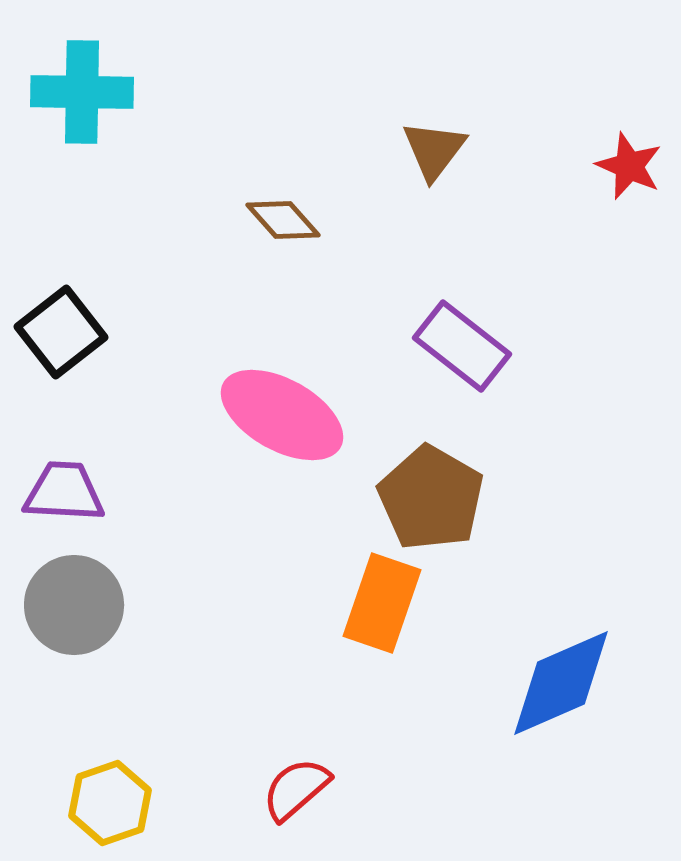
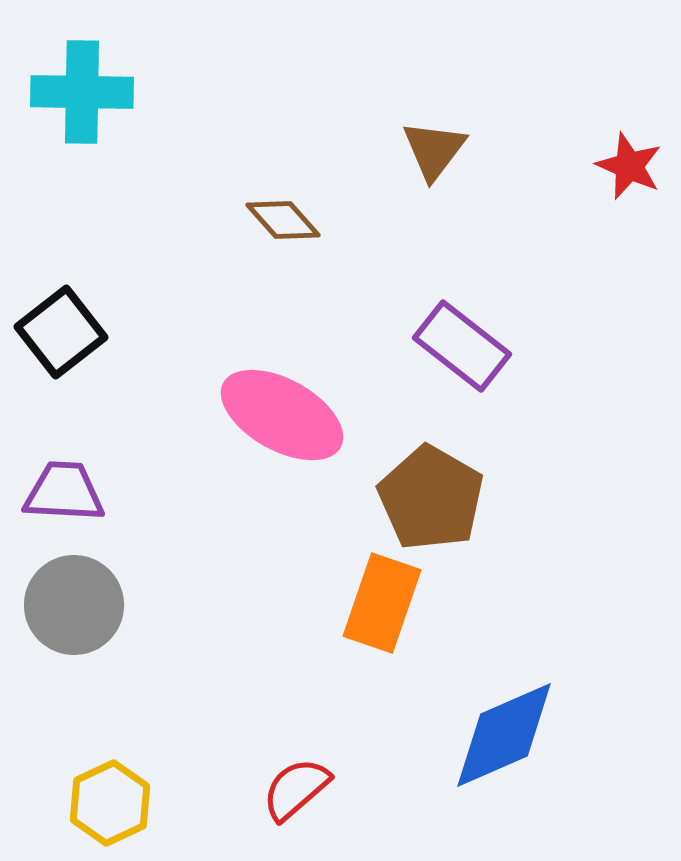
blue diamond: moved 57 px left, 52 px down
yellow hexagon: rotated 6 degrees counterclockwise
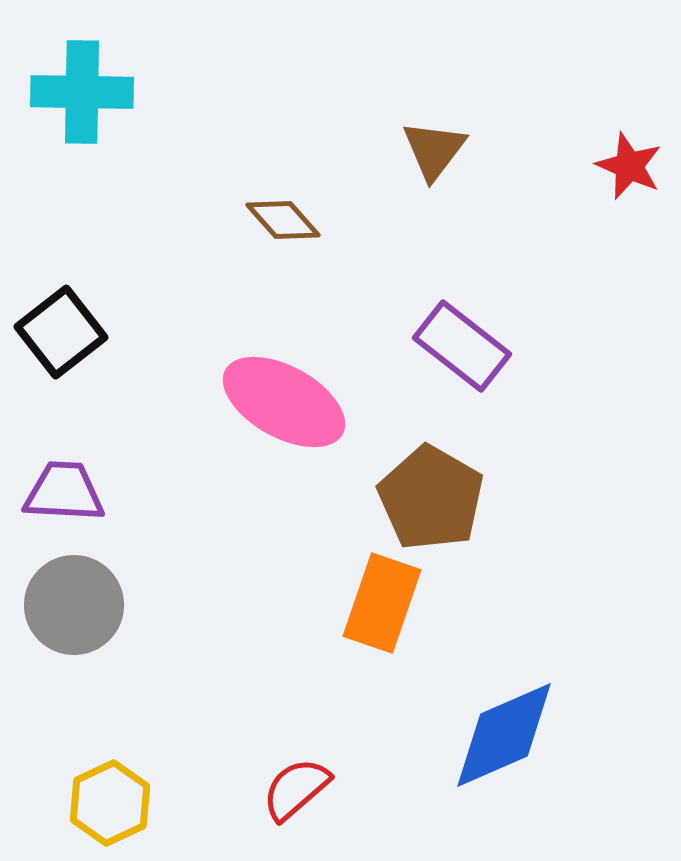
pink ellipse: moved 2 px right, 13 px up
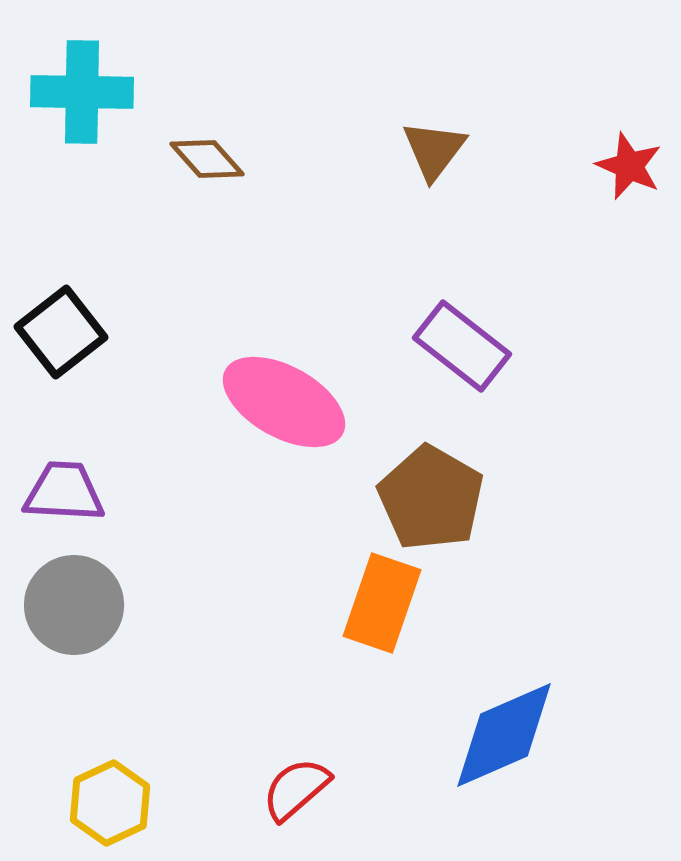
brown diamond: moved 76 px left, 61 px up
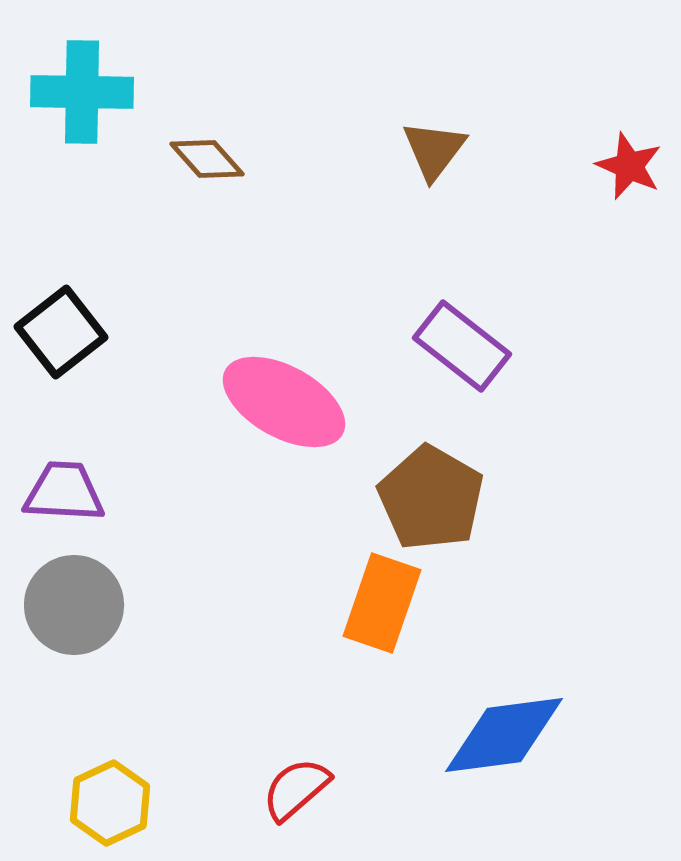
blue diamond: rotated 16 degrees clockwise
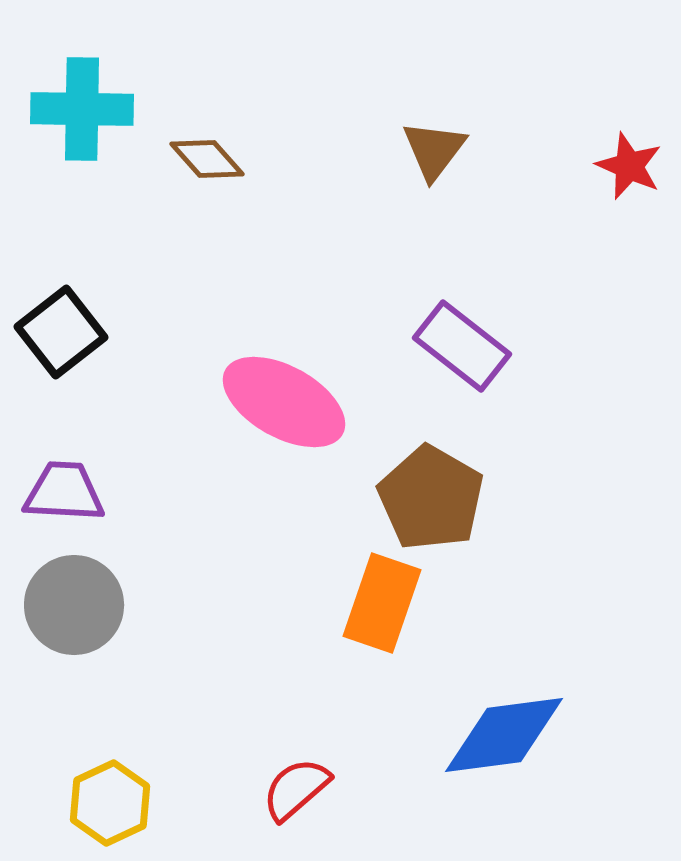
cyan cross: moved 17 px down
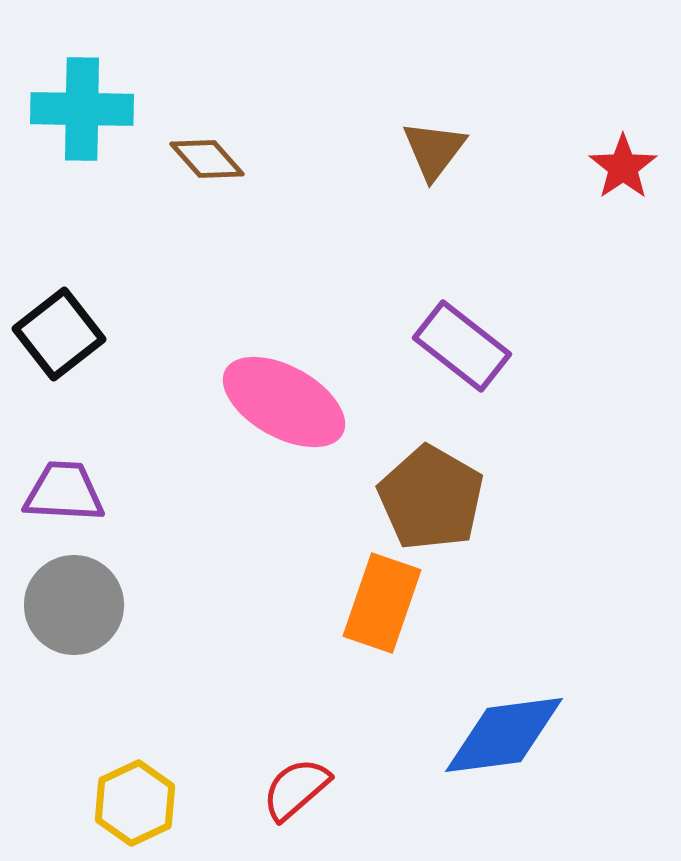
red star: moved 6 px left, 1 px down; rotated 14 degrees clockwise
black square: moved 2 px left, 2 px down
yellow hexagon: moved 25 px right
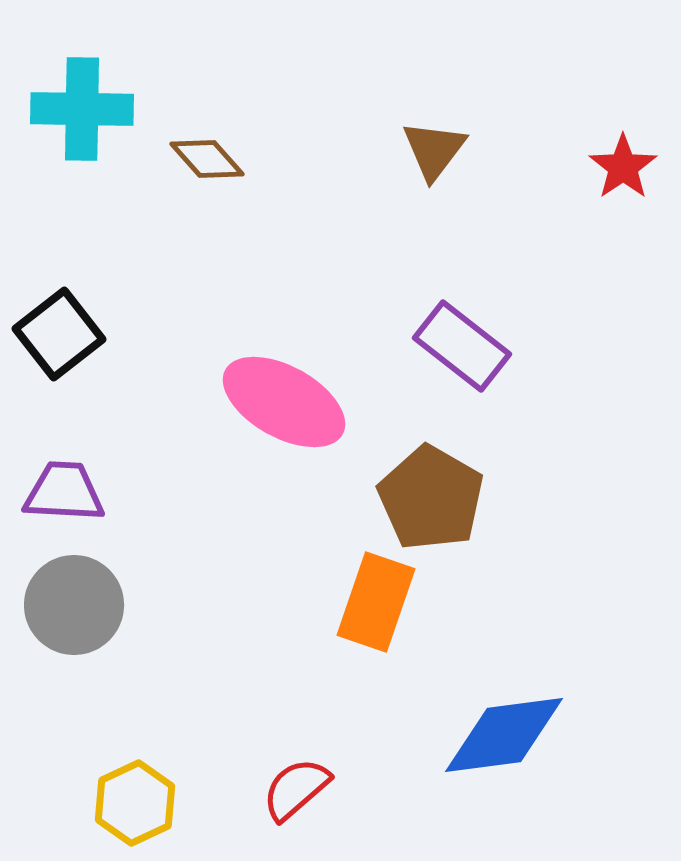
orange rectangle: moved 6 px left, 1 px up
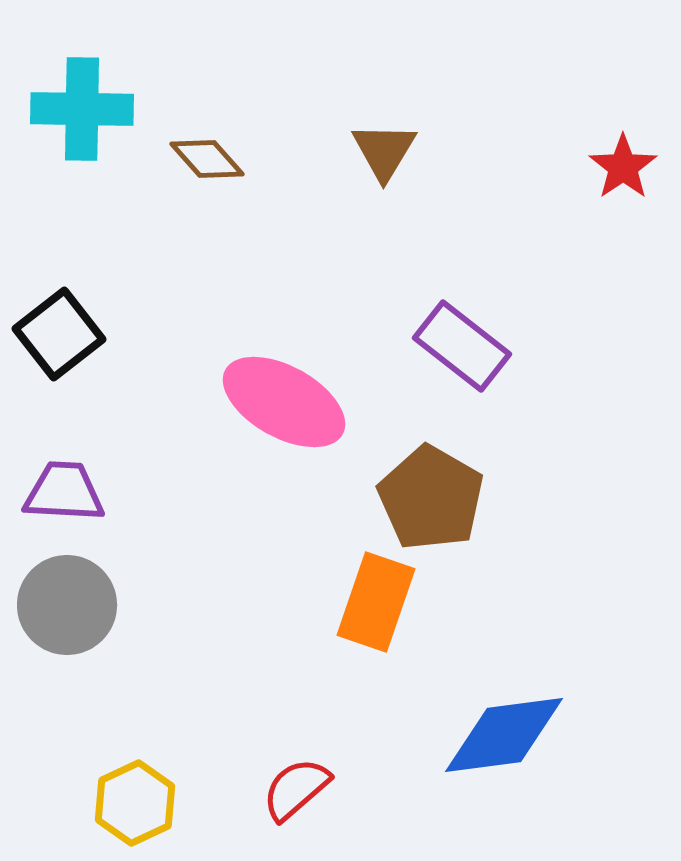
brown triangle: moved 50 px left, 1 px down; rotated 6 degrees counterclockwise
gray circle: moved 7 px left
